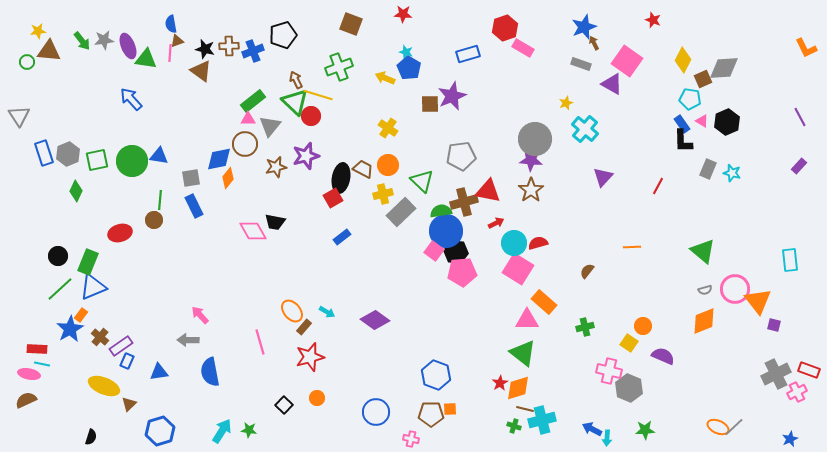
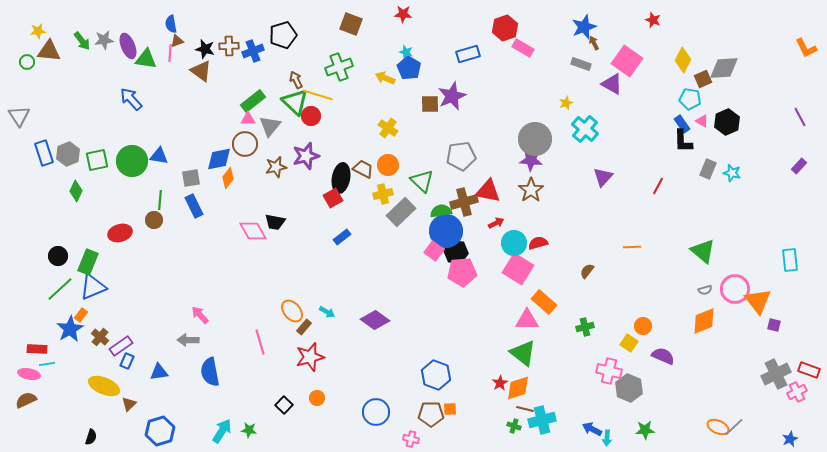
cyan line at (42, 364): moved 5 px right; rotated 21 degrees counterclockwise
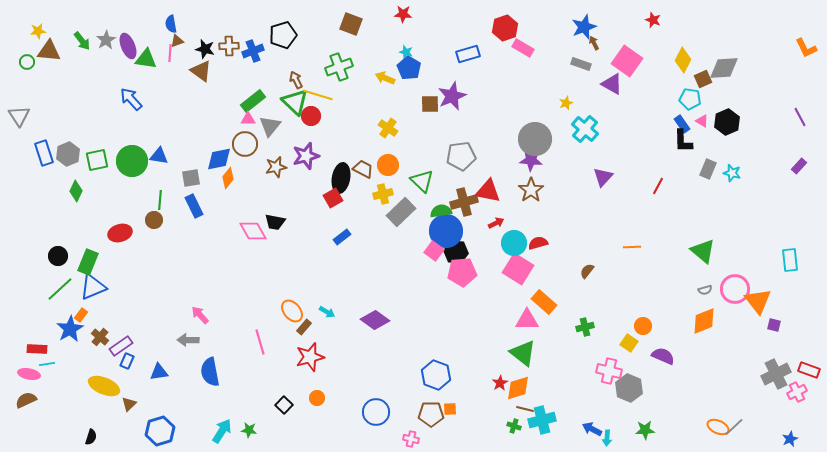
gray star at (104, 40): moved 2 px right; rotated 24 degrees counterclockwise
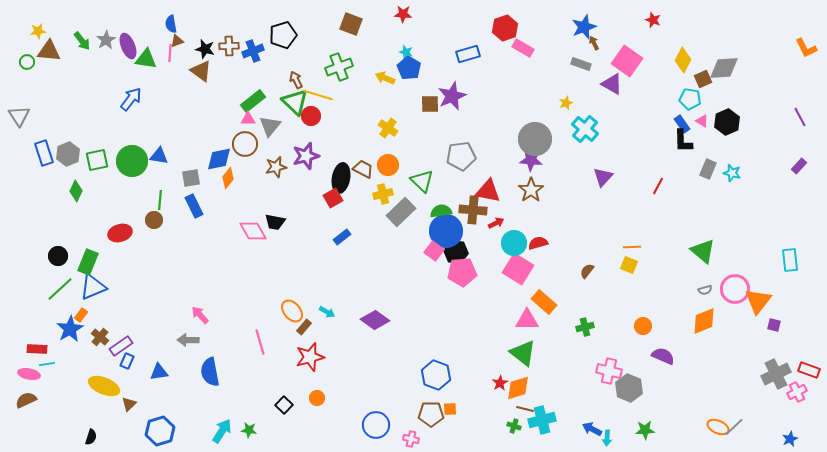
blue arrow at (131, 99): rotated 80 degrees clockwise
brown cross at (464, 202): moved 9 px right, 8 px down; rotated 20 degrees clockwise
orange triangle at (758, 301): rotated 16 degrees clockwise
yellow square at (629, 343): moved 78 px up; rotated 12 degrees counterclockwise
blue circle at (376, 412): moved 13 px down
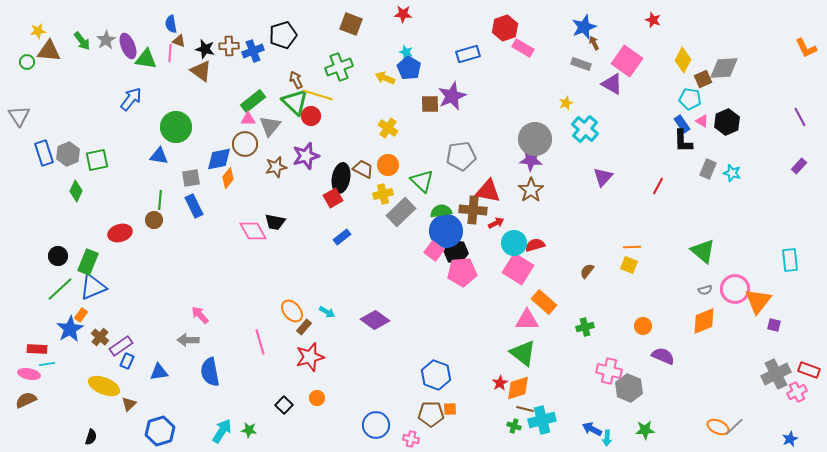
brown triangle at (177, 41): moved 2 px right; rotated 40 degrees clockwise
green circle at (132, 161): moved 44 px right, 34 px up
red semicircle at (538, 243): moved 3 px left, 2 px down
